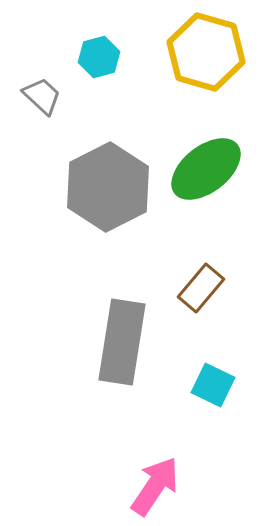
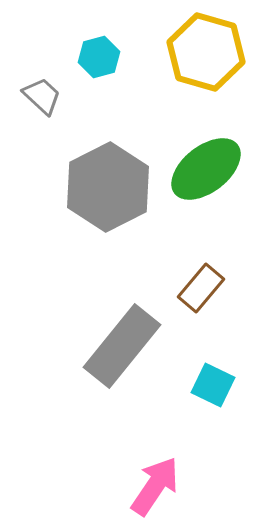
gray rectangle: moved 4 px down; rotated 30 degrees clockwise
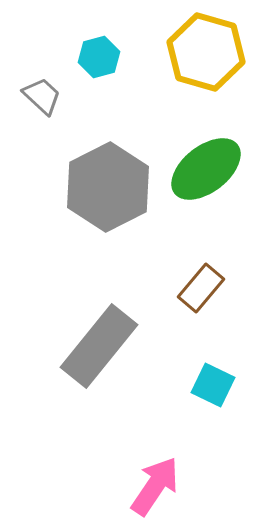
gray rectangle: moved 23 px left
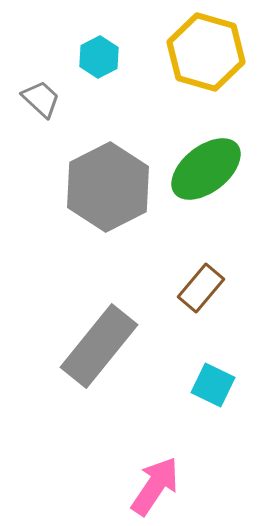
cyan hexagon: rotated 12 degrees counterclockwise
gray trapezoid: moved 1 px left, 3 px down
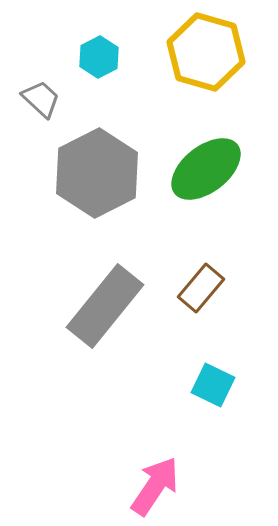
gray hexagon: moved 11 px left, 14 px up
gray rectangle: moved 6 px right, 40 px up
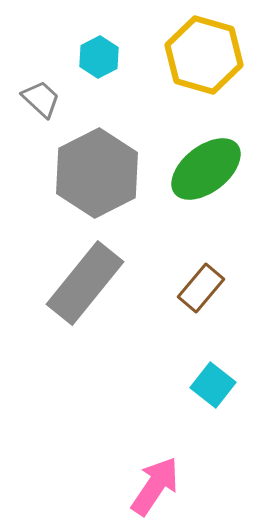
yellow hexagon: moved 2 px left, 3 px down
gray rectangle: moved 20 px left, 23 px up
cyan square: rotated 12 degrees clockwise
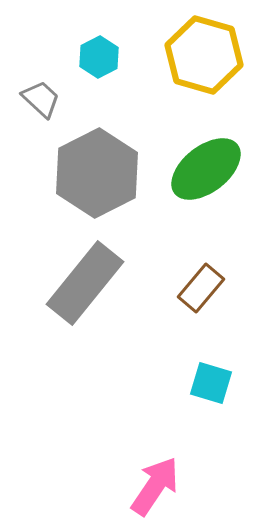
cyan square: moved 2 px left, 2 px up; rotated 21 degrees counterclockwise
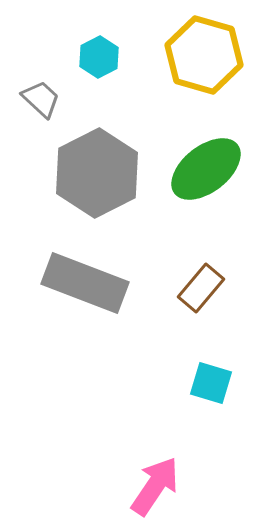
gray rectangle: rotated 72 degrees clockwise
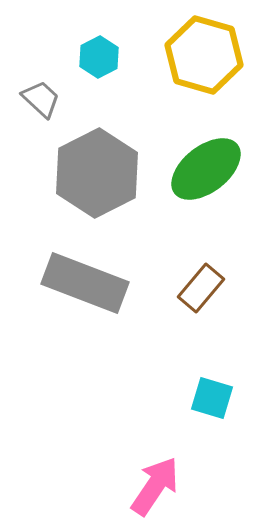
cyan square: moved 1 px right, 15 px down
